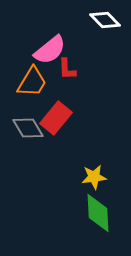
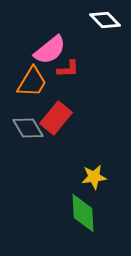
red L-shape: moved 1 px right; rotated 90 degrees counterclockwise
green diamond: moved 15 px left
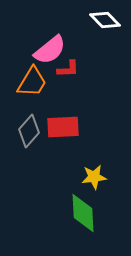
red rectangle: moved 7 px right, 9 px down; rotated 48 degrees clockwise
gray diamond: moved 1 px right, 3 px down; rotated 72 degrees clockwise
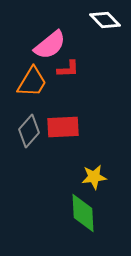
pink semicircle: moved 5 px up
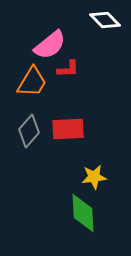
red rectangle: moved 5 px right, 2 px down
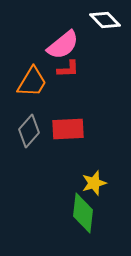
pink semicircle: moved 13 px right
yellow star: moved 6 px down; rotated 10 degrees counterclockwise
green diamond: rotated 9 degrees clockwise
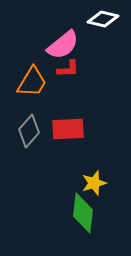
white diamond: moved 2 px left, 1 px up; rotated 32 degrees counterclockwise
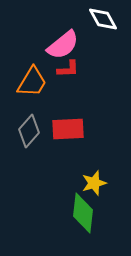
white diamond: rotated 48 degrees clockwise
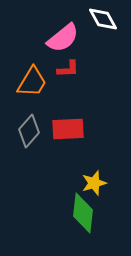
pink semicircle: moved 7 px up
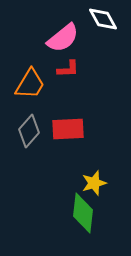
orange trapezoid: moved 2 px left, 2 px down
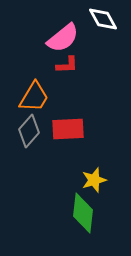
red L-shape: moved 1 px left, 4 px up
orange trapezoid: moved 4 px right, 13 px down
yellow star: moved 3 px up
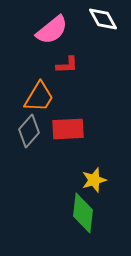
pink semicircle: moved 11 px left, 8 px up
orange trapezoid: moved 5 px right
